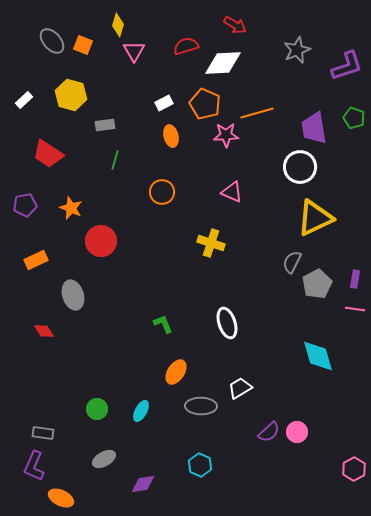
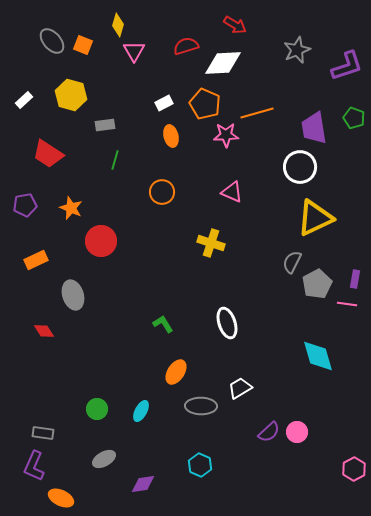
pink line at (355, 309): moved 8 px left, 5 px up
green L-shape at (163, 324): rotated 10 degrees counterclockwise
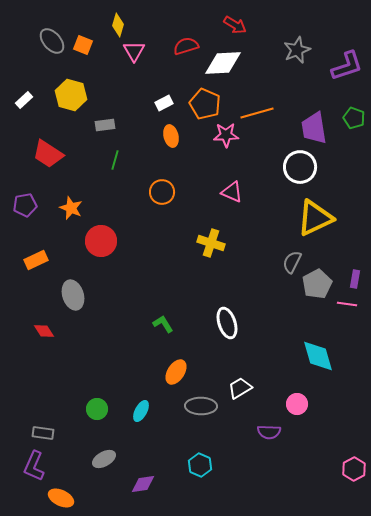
purple semicircle at (269, 432): rotated 45 degrees clockwise
pink circle at (297, 432): moved 28 px up
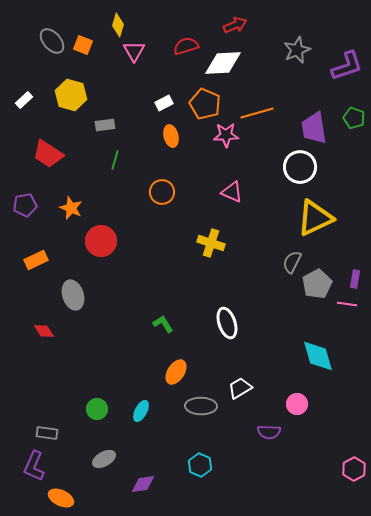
red arrow at (235, 25): rotated 55 degrees counterclockwise
gray rectangle at (43, 433): moved 4 px right
